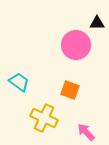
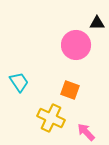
cyan trapezoid: rotated 20 degrees clockwise
yellow cross: moved 7 px right
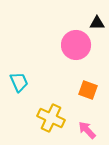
cyan trapezoid: rotated 10 degrees clockwise
orange square: moved 18 px right
pink arrow: moved 1 px right, 2 px up
